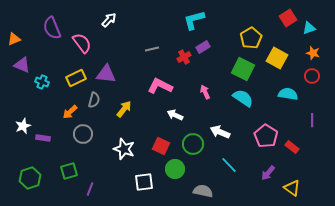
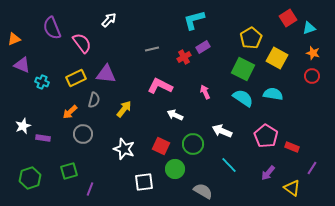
cyan semicircle at (288, 94): moved 15 px left
purple line at (312, 120): moved 48 px down; rotated 32 degrees clockwise
white arrow at (220, 132): moved 2 px right, 1 px up
red rectangle at (292, 147): rotated 16 degrees counterclockwise
gray semicircle at (203, 191): rotated 18 degrees clockwise
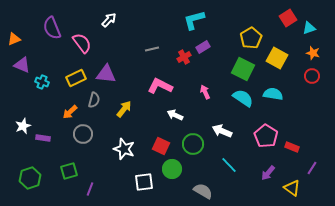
green circle at (175, 169): moved 3 px left
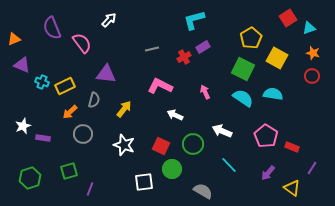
yellow rectangle at (76, 78): moved 11 px left, 8 px down
white star at (124, 149): moved 4 px up
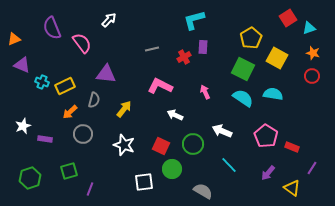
purple rectangle at (203, 47): rotated 56 degrees counterclockwise
purple rectangle at (43, 138): moved 2 px right, 1 px down
